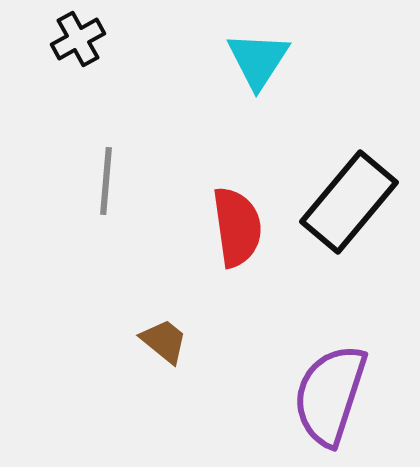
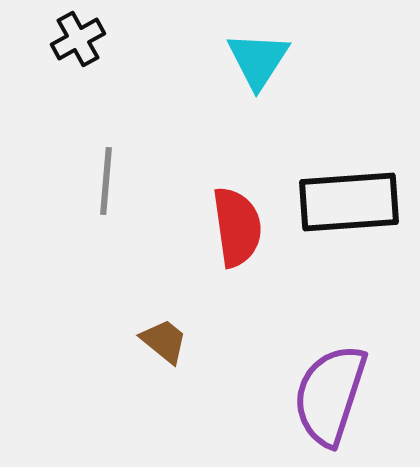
black rectangle: rotated 46 degrees clockwise
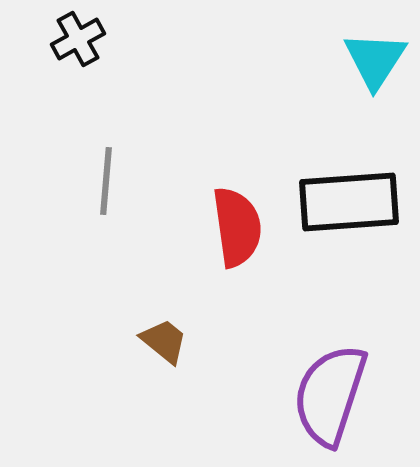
cyan triangle: moved 117 px right
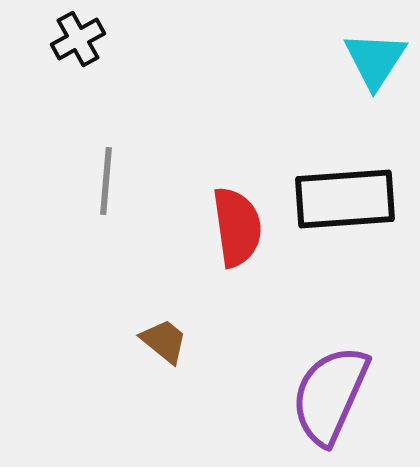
black rectangle: moved 4 px left, 3 px up
purple semicircle: rotated 6 degrees clockwise
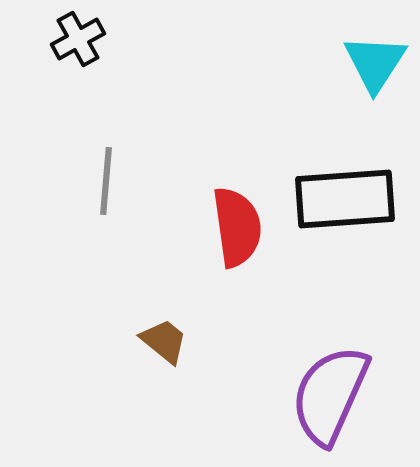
cyan triangle: moved 3 px down
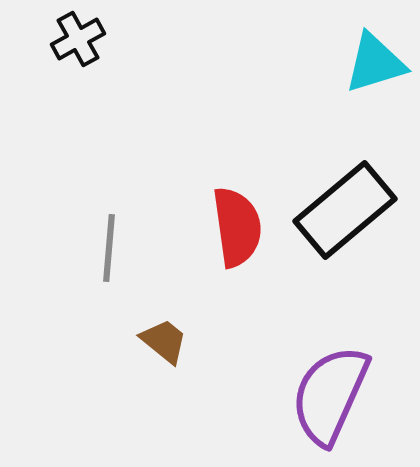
cyan triangle: rotated 40 degrees clockwise
gray line: moved 3 px right, 67 px down
black rectangle: moved 11 px down; rotated 36 degrees counterclockwise
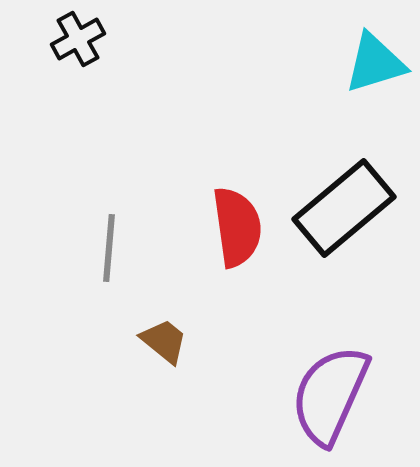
black rectangle: moved 1 px left, 2 px up
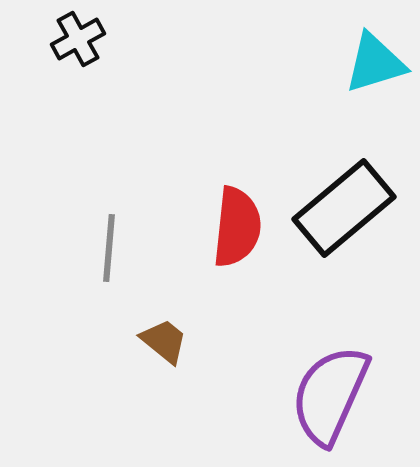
red semicircle: rotated 14 degrees clockwise
